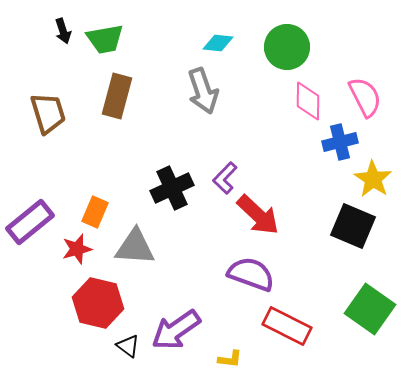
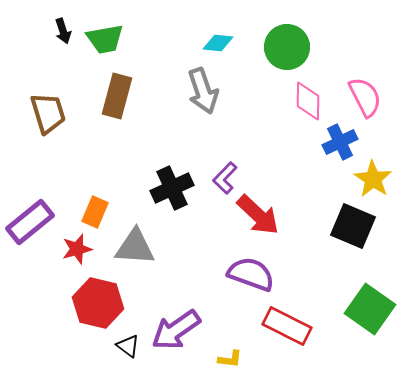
blue cross: rotated 12 degrees counterclockwise
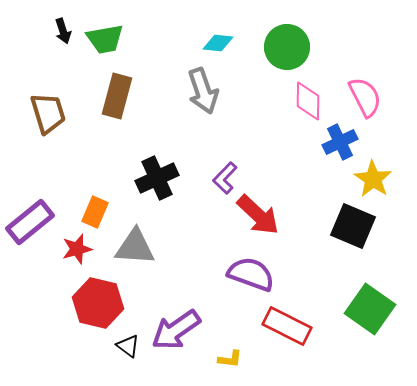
black cross: moved 15 px left, 10 px up
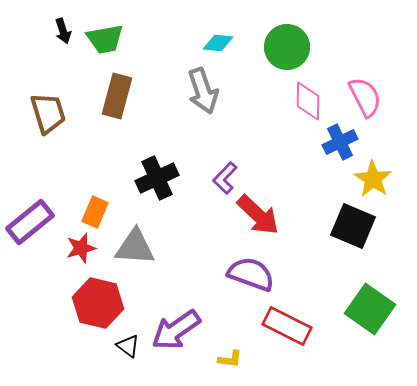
red star: moved 4 px right, 1 px up
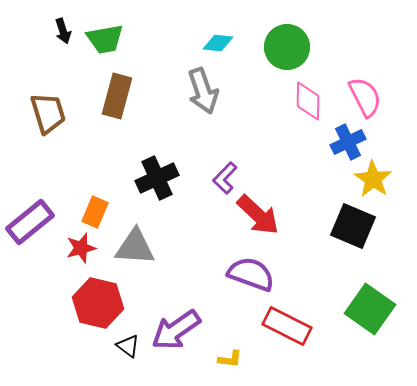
blue cross: moved 8 px right
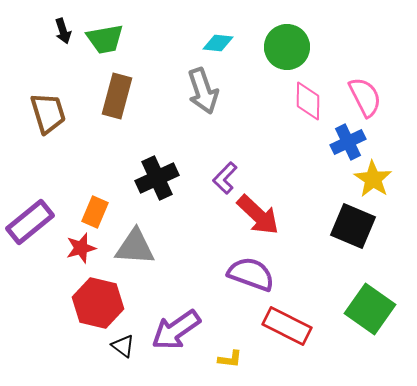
black triangle: moved 5 px left
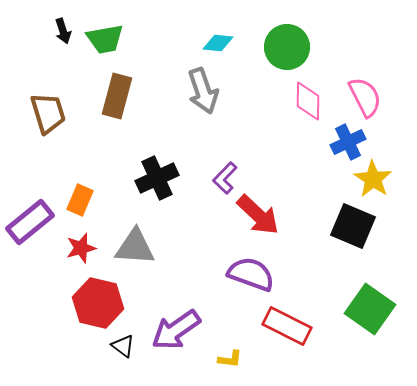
orange rectangle: moved 15 px left, 12 px up
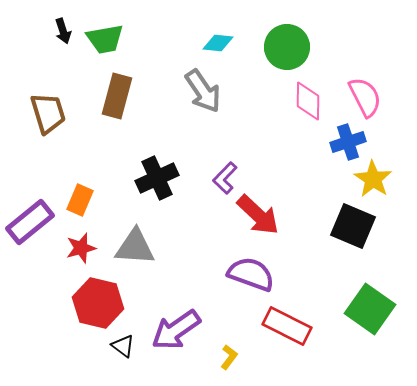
gray arrow: rotated 15 degrees counterclockwise
blue cross: rotated 8 degrees clockwise
yellow L-shape: moved 1 px left, 2 px up; rotated 60 degrees counterclockwise
